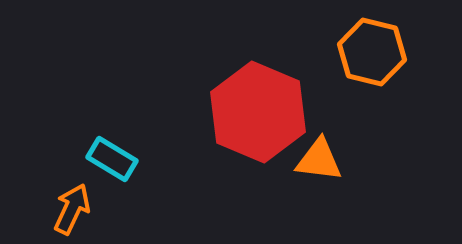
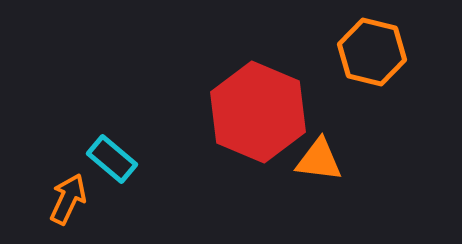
cyan rectangle: rotated 9 degrees clockwise
orange arrow: moved 4 px left, 10 px up
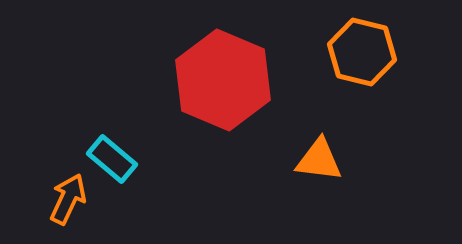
orange hexagon: moved 10 px left
red hexagon: moved 35 px left, 32 px up
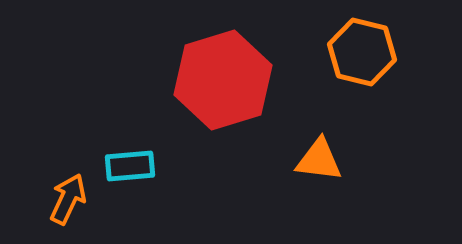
red hexagon: rotated 20 degrees clockwise
cyan rectangle: moved 18 px right, 7 px down; rotated 45 degrees counterclockwise
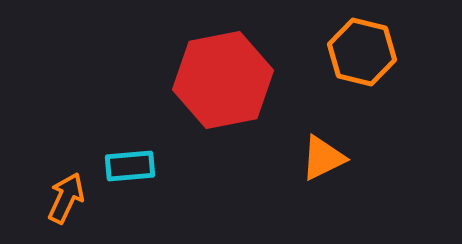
red hexagon: rotated 6 degrees clockwise
orange triangle: moved 4 px right, 2 px up; rotated 33 degrees counterclockwise
orange arrow: moved 2 px left, 1 px up
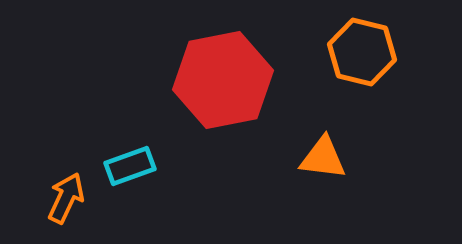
orange triangle: rotated 33 degrees clockwise
cyan rectangle: rotated 15 degrees counterclockwise
